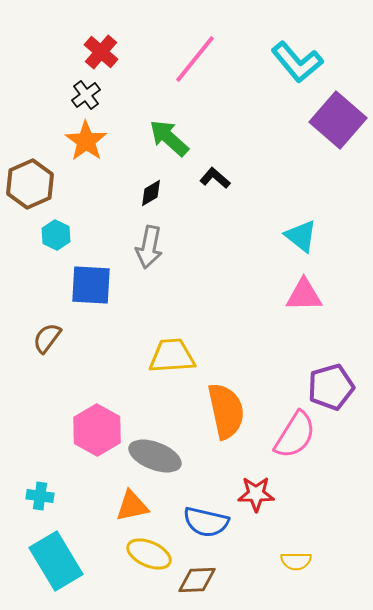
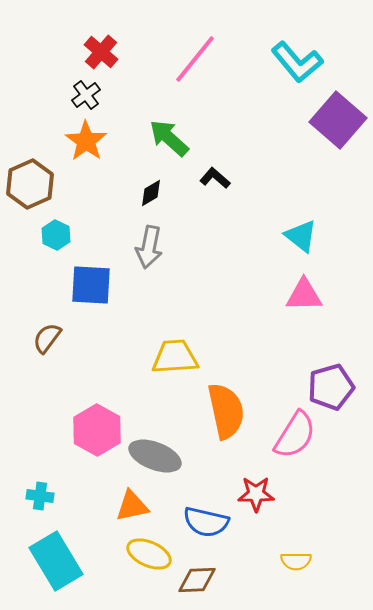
yellow trapezoid: moved 3 px right, 1 px down
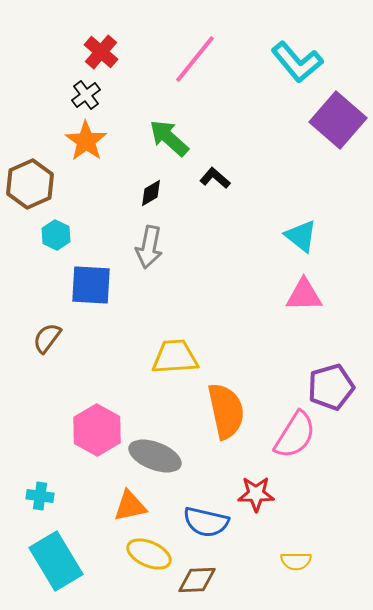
orange triangle: moved 2 px left
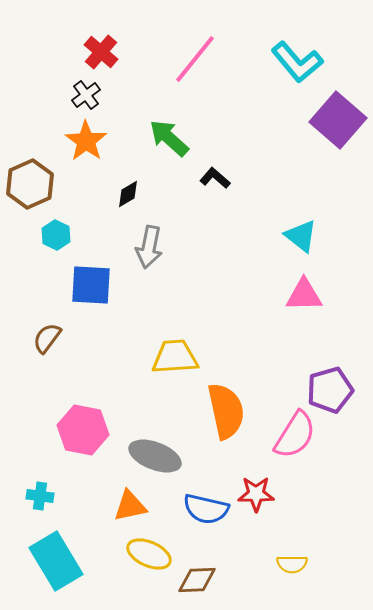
black diamond: moved 23 px left, 1 px down
purple pentagon: moved 1 px left, 3 px down
pink hexagon: moved 14 px left; rotated 18 degrees counterclockwise
blue semicircle: moved 13 px up
yellow semicircle: moved 4 px left, 3 px down
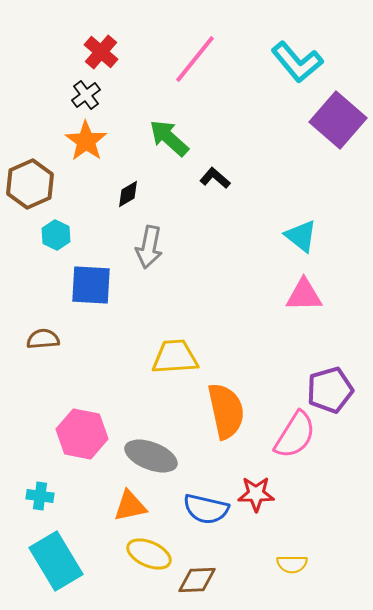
brown semicircle: moved 4 px left, 1 px down; rotated 48 degrees clockwise
pink hexagon: moved 1 px left, 4 px down
gray ellipse: moved 4 px left
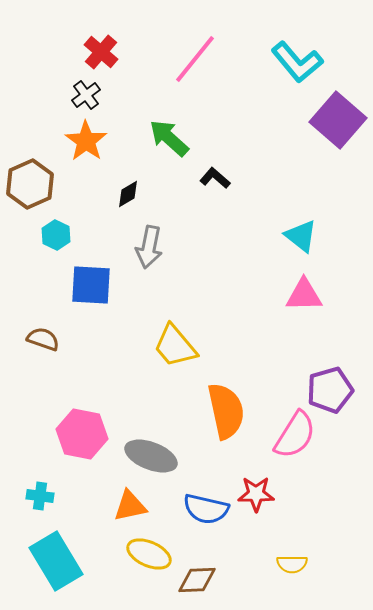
brown semicircle: rotated 24 degrees clockwise
yellow trapezoid: moved 11 px up; rotated 126 degrees counterclockwise
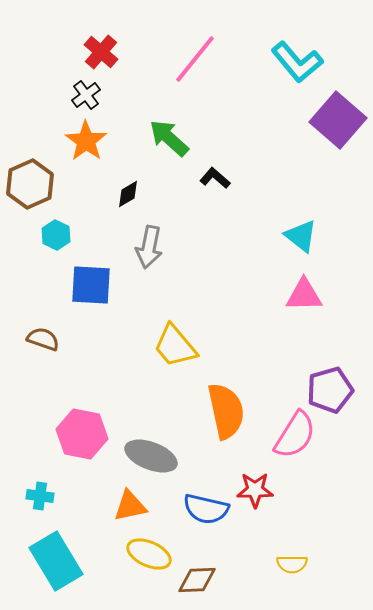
red star: moved 1 px left, 4 px up
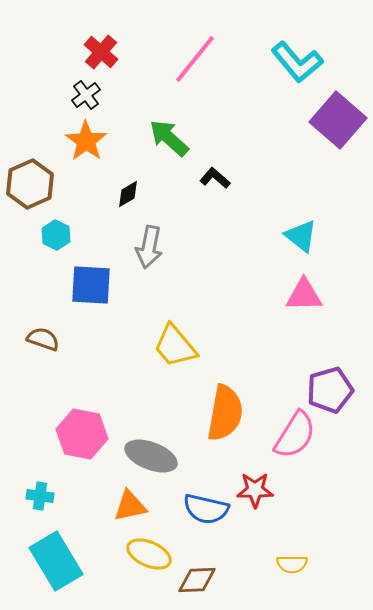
orange semicircle: moved 1 px left, 2 px down; rotated 22 degrees clockwise
